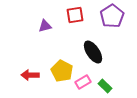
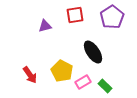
purple pentagon: moved 1 px down
red arrow: rotated 126 degrees counterclockwise
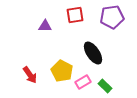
purple pentagon: rotated 25 degrees clockwise
purple triangle: rotated 16 degrees clockwise
black ellipse: moved 1 px down
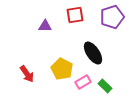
purple pentagon: rotated 10 degrees counterclockwise
yellow pentagon: moved 2 px up
red arrow: moved 3 px left, 1 px up
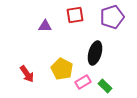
black ellipse: moved 2 px right; rotated 50 degrees clockwise
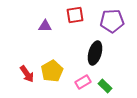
purple pentagon: moved 4 px down; rotated 15 degrees clockwise
yellow pentagon: moved 10 px left, 2 px down; rotated 15 degrees clockwise
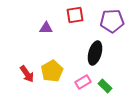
purple triangle: moved 1 px right, 2 px down
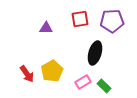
red square: moved 5 px right, 4 px down
green rectangle: moved 1 px left
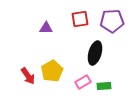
red arrow: moved 1 px right, 2 px down
green rectangle: rotated 48 degrees counterclockwise
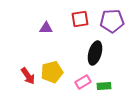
yellow pentagon: moved 1 px down; rotated 15 degrees clockwise
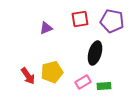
purple pentagon: rotated 15 degrees clockwise
purple triangle: rotated 24 degrees counterclockwise
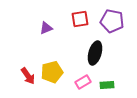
green rectangle: moved 3 px right, 1 px up
